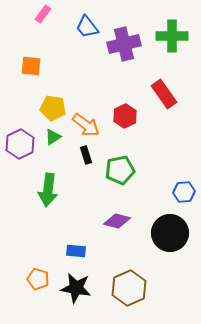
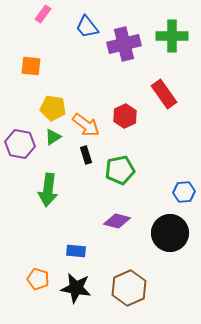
purple hexagon: rotated 24 degrees counterclockwise
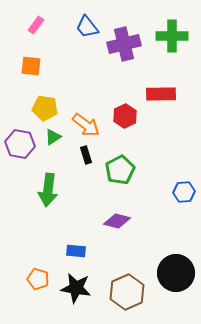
pink rectangle: moved 7 px left, 11 px down
red rectangle: moved 3 px left; rotated 56 degrees counterclockwise
yellow pentagon: moved 8 px left
green pentagon: rotated 16 degrees counterclockwise
black circle: moved 6 px right, 40 px down
brown hexagon: moved 2 px left, 4 px down
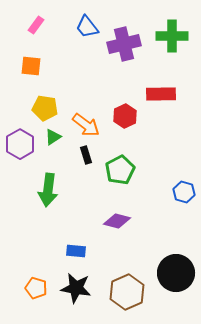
purple hexagon: rotated 20 degrees clockwise
blue hexagon: rotated 20 degrees clockwise
orange pentagon: moved 2 px left, 9 px down
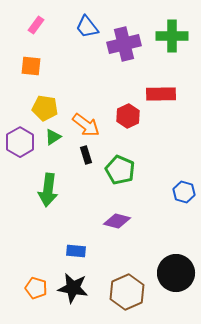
red hexagon: moved 3 px right
purple hexagon: moved 2 px up
green pentagon: rotated 20 degrees counterclockwise
black star: moved 3 px left
